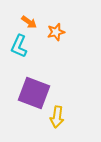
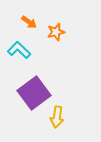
cyan L-shape: moved 4 px down; rotated 110 degrees clockwise
purple square: rotated 32 degrees clockwise
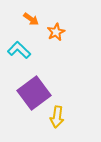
orange arrow: moved 2 px right, 3 px up
orange star: rotated 12 degrees counterclockwise
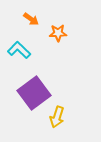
orange star: moved 2 px right, 1 px down; rotated 24 degrees clockwise
yellow arrow: rotated 10 degrees clockwise
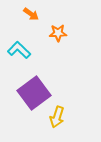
orange arrow: moved 5 px up
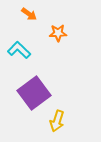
orange arrow: moved 2 px left
yellow arrow: moved 4 px down
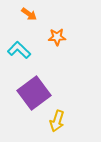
orange star: moved 1 px left, 4 px down
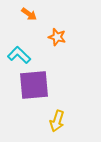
orange star: rotated 18 degrees clockwise
cyan L-shape: moved 5 px down
purple square: moved 8 px up; rotated 32 degrees clockwise
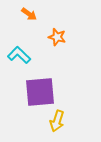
purple square: moved 6 px right, 7 px down
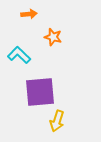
orange arrow: rotated 42 degrees counterclockwise
orange star: moved 4 px left
